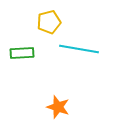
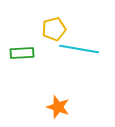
yellow pentagon: moved 5 px right, 7 px down
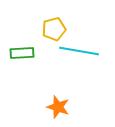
cyan line: moved 2 px down
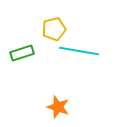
green rectangle: rotated 15 degrees counterclockwise
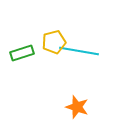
yellow pentagon: moved 13 px down
orange star: moved 19 px right
